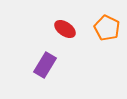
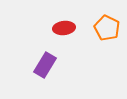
red ellipse: moved 1 px left, 1 px up; rotated 40 degrees counterclockwise
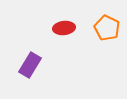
purple rectangle: moved 15 px left
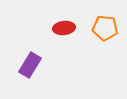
orange pentagon: moved 2 px left; rotated 20 degrees counterclockwise
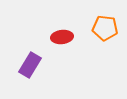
red ellipse: moved 2 px left, 9 px down
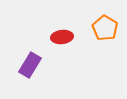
orange pentagon: rotated 25 degrees clockwise
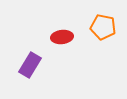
orange pentagon: moved 2 px left, 1 px up; rotated 20 degrees counterclockwise
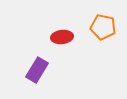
purple rectangle: moved 7 px right, 5 px down
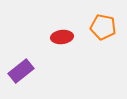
purple rectangle: moved 16 px left, 1 px down; rotated 20 degrees clockwise
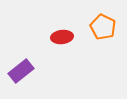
orange pentagon: rotated 15 degrees clockwise
